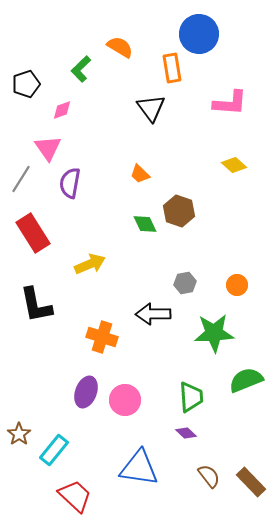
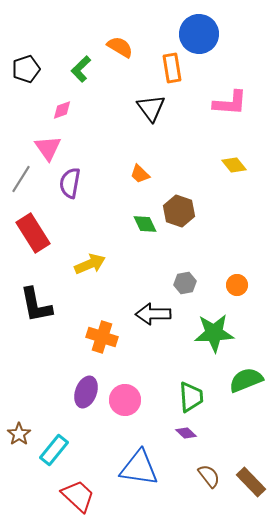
black pentagon: moved 15 px up
yellow diamond: rotated 10 degrees clockwise
red trapezoid: moved 3 px right
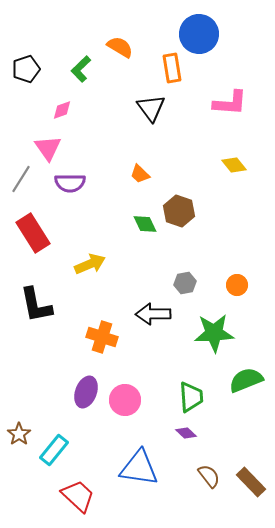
purple semicircle: rotated 100 degrees counterclockwise
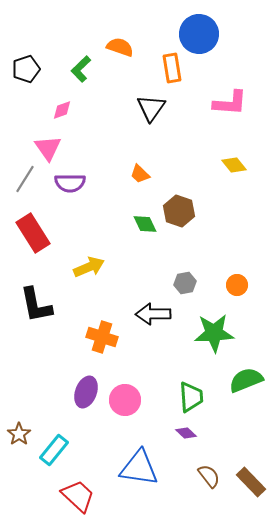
orange semicircle: rotated 12 degrees counterclockwise
black triangle: rotated 12 degrees clockwise
gray line: moved 4 px right
yellow arrow: moved 1 px left, 3 px down
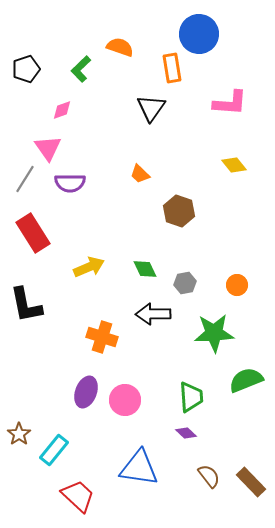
green diamond: moved 45 px down
black L-shape: moved 10 px left
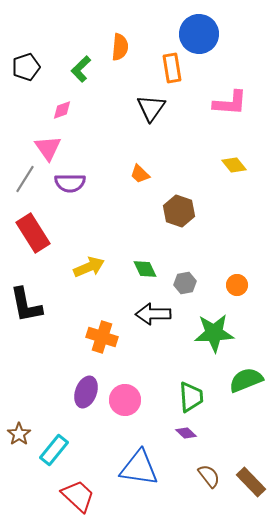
orange semicircle: rotated 76 degrees clockwise
black pentagon: moved 2 px up
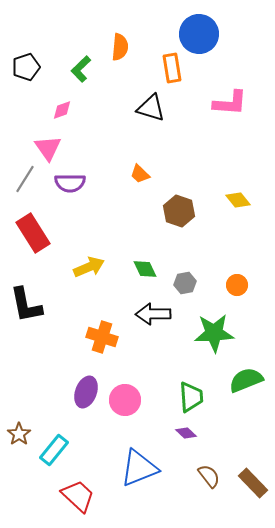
black triangle: rotated 48 degrees counterclockwise
yellow diamond: moved 4 px right, 35 px down
blue triangle: rotated 30 degrees counterclockwise
brown rectangle: moved 2 px right, 1 px down
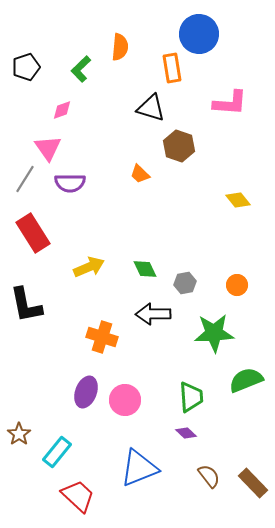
brown hexagon: moved 65 px up
cyan rectangle: moved 3 px right, 2 px down
